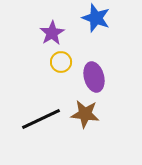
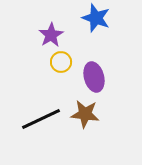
purple star: moved 1 px left, 2 px down
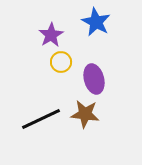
blue star: moved 4 px down; rotated 8 degrees clockwise
purple ellipse: moved 2 px down
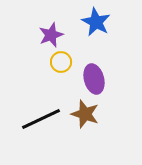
purple star: rotated 10 degrees clockwise
brown star: rotated 12 degrees clockwise
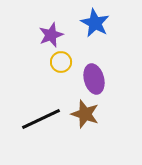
blue star: moved 1 px left, 1 px down
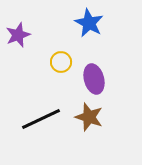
blue star: moved 6 px left
purple star: moved 33 px left
brown star: moved 4 px right, 3 px down
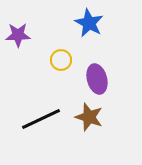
purple star: rotated 20 degrees clockwise
yellow circle: moved 2 px up
purple ellipse: moved 3 px right
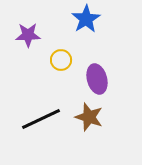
blue star: moved 3 px left, 4 px up; rotated 12 degrees clockwise
purple star: moved 10 px right
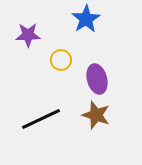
brown star: moved 7 px right, 2 px up
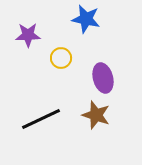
blue star: rotated 28 degrees counterclockwise
yellow circle: moved 2 px up
purple ellipse: moved 6 px right, 1 px up
